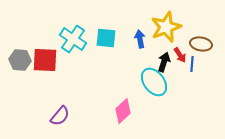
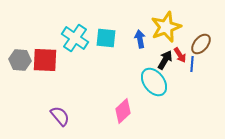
cyan cross: moved 2 px right, 1 px up
brown ellipse: rotated 60 degrees counterclockwise
black arrow: moved 1 px right, 2 px up; rotated 12 degrees clockwise
purple semicircle: rotated 80 degrees counterclockwise
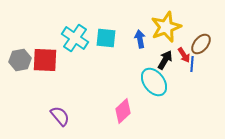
red arrow: moved 4 px right
gray hexagon: rotated 15 degrees counterclockwise
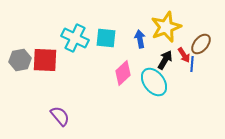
cyan cross: rotated 8 degrees counterclockwise
pink diamond: moved 38 px up
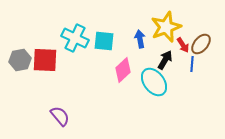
cyan square: moved 2 px left, 3 px down
red arrow: moved 1 px left, 10 px up
pink diamond: moved 3 px up
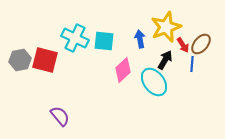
red square: rotated 12 degrees clockwise
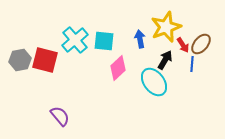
cyan cross: moved 2 px down; rotated 24 degrees clockwise
pink diamond: moved 5 px left, 2 px up
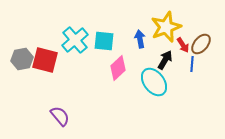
gray hexagon: moved 2 px right, 1 px up
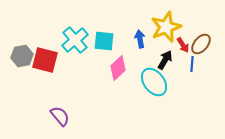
gray hexagon: moved 3 px up
